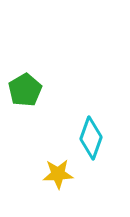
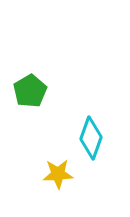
green pentagon: moved 5 px right, 1 px down
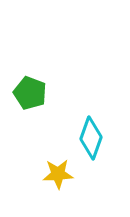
green pentagon: moved 2 px down; rotated 20 degrees counterclockwise
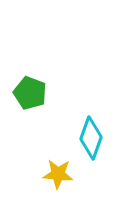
yellow star: rotated 8 degrees clockwise
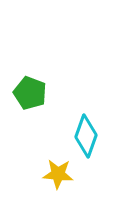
cyan diamond: moved 5 px left, 2 px up
